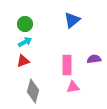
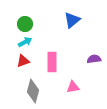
pink rectangle: moved 15 px left, 3 px up
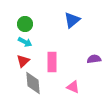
cyan arrow: rotated 56 degrees clockwise
red triangle: rotated 24 degrees counterclockwise
pink triangle: rotated 32 degrees clockwise
gray diamond: moved 8 px up; rotated 20 degrees counterclockwise
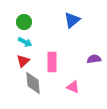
green circle: moved 1 px left, 2 px up
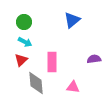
red triangle: moved 2 px left, 1 px up
gray diamond: moved 3 px right
pink triangle: rotated 16 degrees counterclockwise
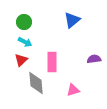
pink triangle: moved 3 px down; rotated 24 degrees counterclockwise
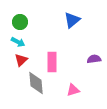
green circle: moved 4 px left
cyan arrow: moved 7 px left
